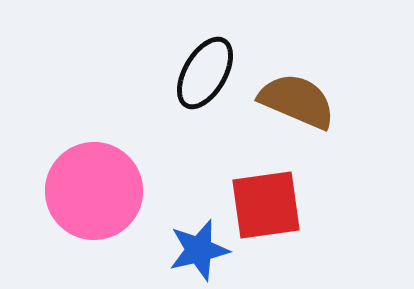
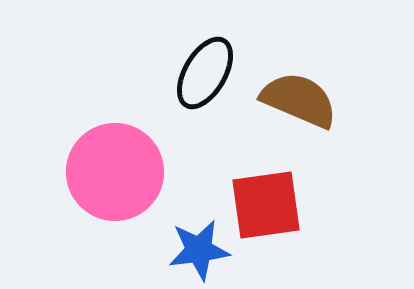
brown semicircle: moved 2 px right, 1 px up
pink circle: moved 21 px right, 19 px up
blue star: rotated 6 degrees clockwise
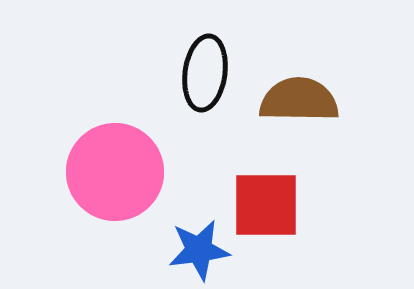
black ellipse: rotated 22 degrees counterclockwise
brown semicircle: rotated 22 degrees counterclockwise
red square: rotated 8 degrees clockwise
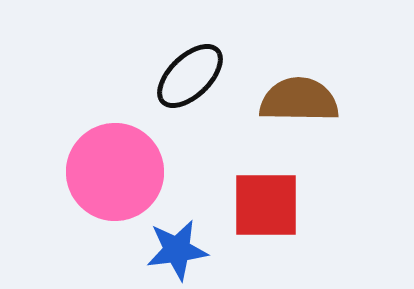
black ellipse: moved 15 px left, 3 px down; rotated 38 degrees clockwise
blue star: moved 22 px left
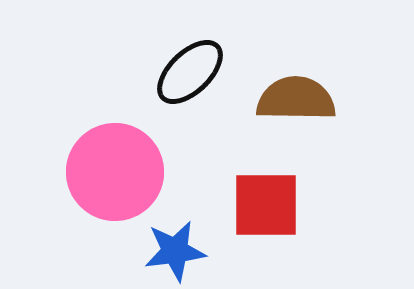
black ellipse: moved 4 px up
brown semicircle: moved 3 px left, 1 px up
blue star: moved 2 px left, 1 px down
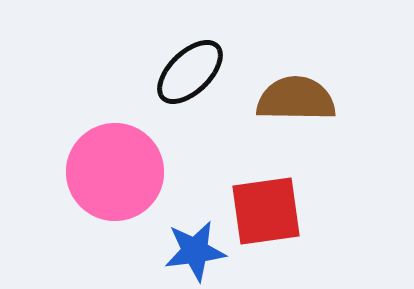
red square: moved 6 px down; rotated 8 degrees counterclockwise
blue star: moved 20 px right
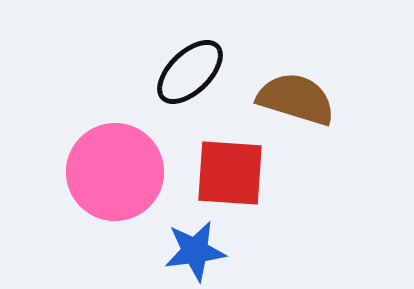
brown semicircle: rotated 16 degrees clockwise
red square: moved 36 px left, 38 px up; rotated 12 degrees clockwise
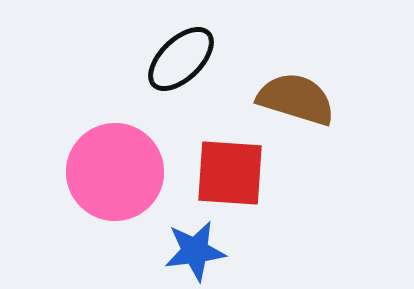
black ellipse: moved 9 px left, 13 px up
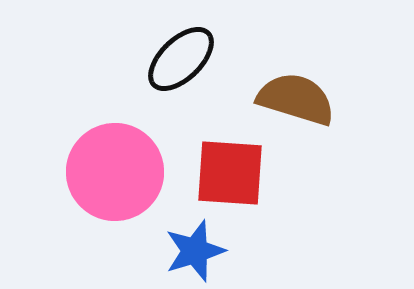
blue star: rotated 10 degrees counterclockwise
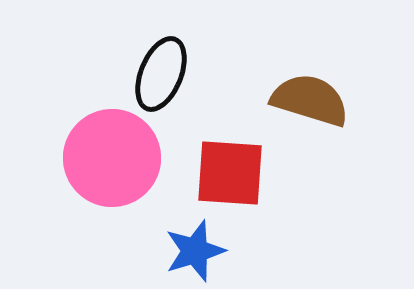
black ellipse: moved 20 px left, 15 px down; rotated 24 degrees counterclockwise
brown semicircle: moved 14 px right, 1 px down
pink circle: moved 3 px left, 14 px up
